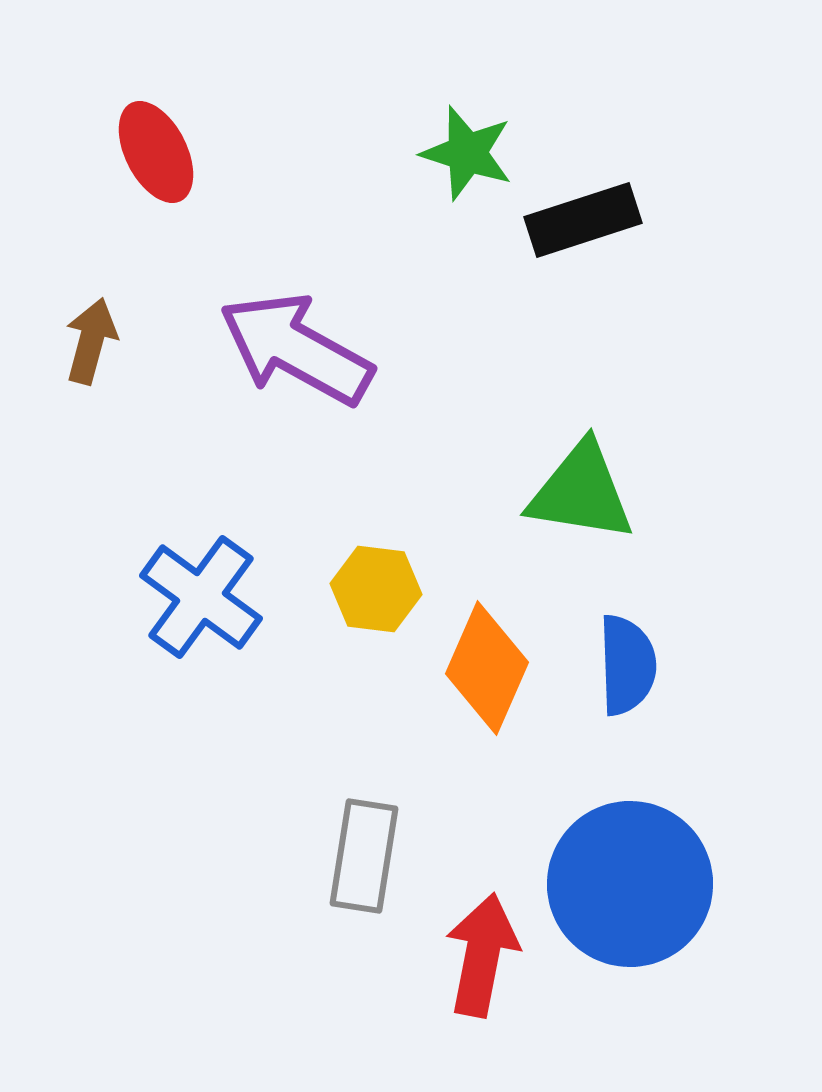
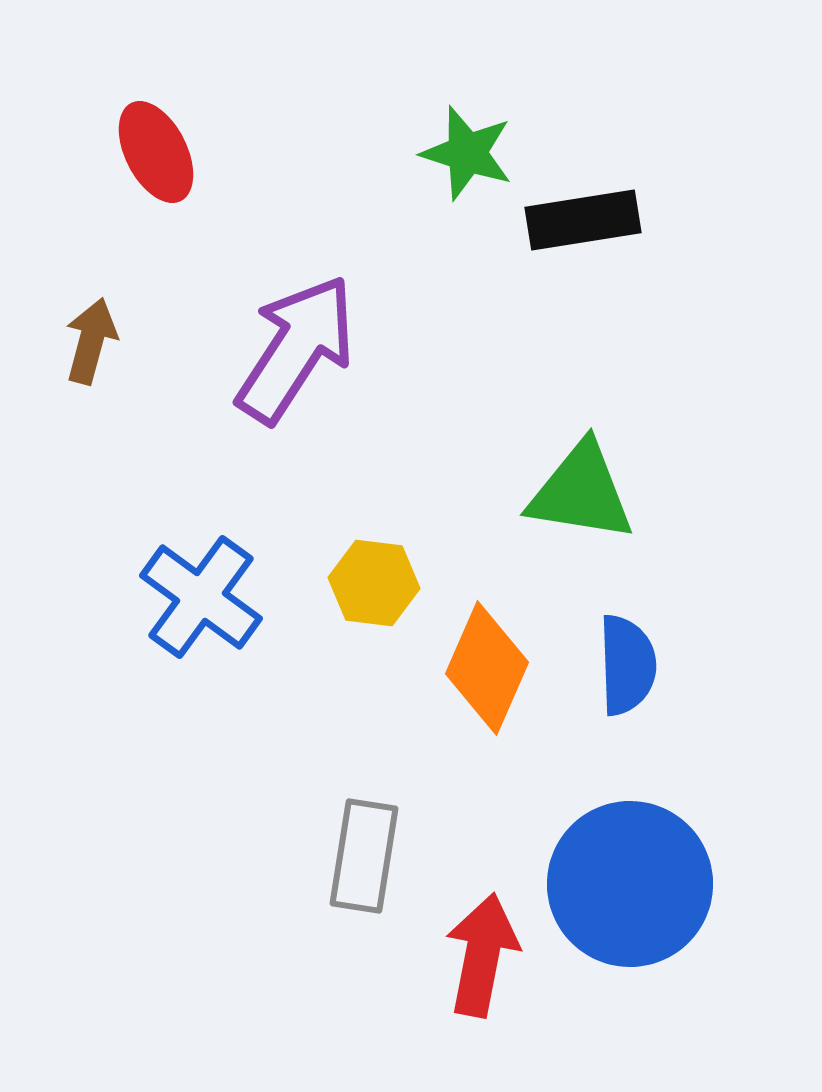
black rectangle: rotated 9 degrees clockwise
purple arrow: rotated 94 degrees clockwise
yellow hexagon: moved 2 px left, 6 px up
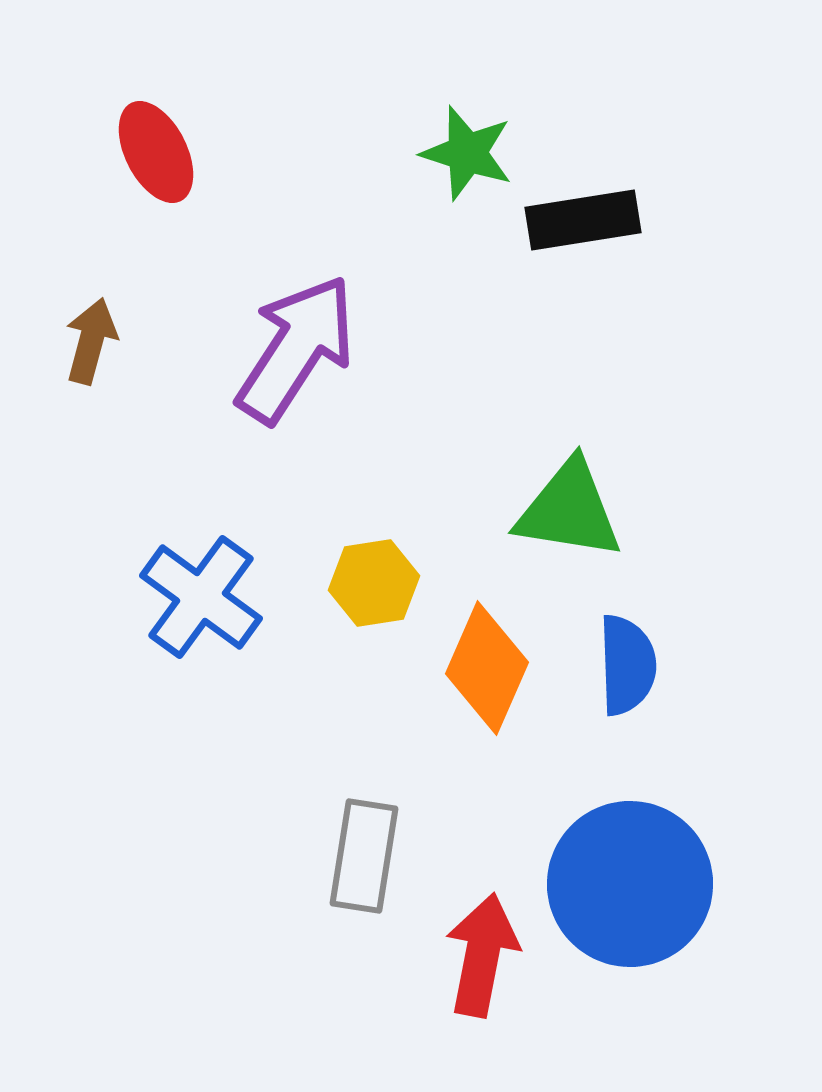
green triangle: moved 12 px left, 18 px down
yellow hexagon: rotated 16 degrees counterclockwise
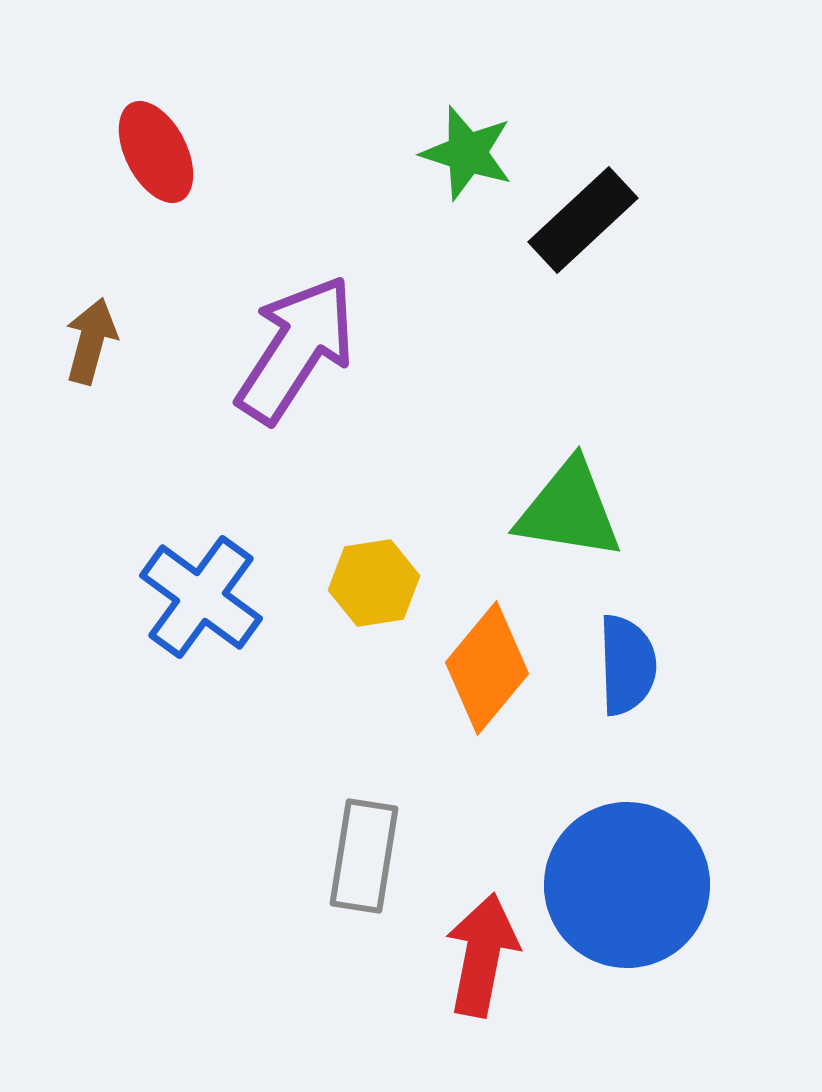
black rectangle: rotated 34 degrees counterclockwise
orange diamond: rotated 16 degrees clockwise
blue circle: moved 3 px left, 1 px down
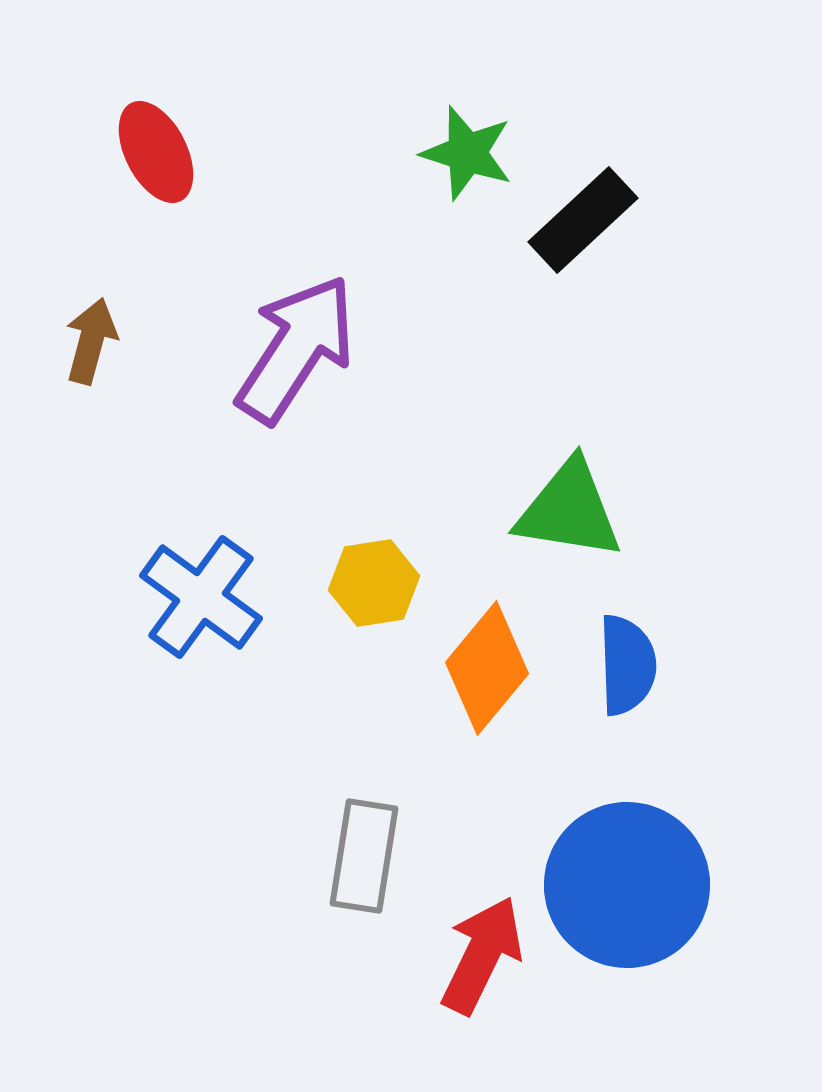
red arrow: rotated 15 degrees clockwise
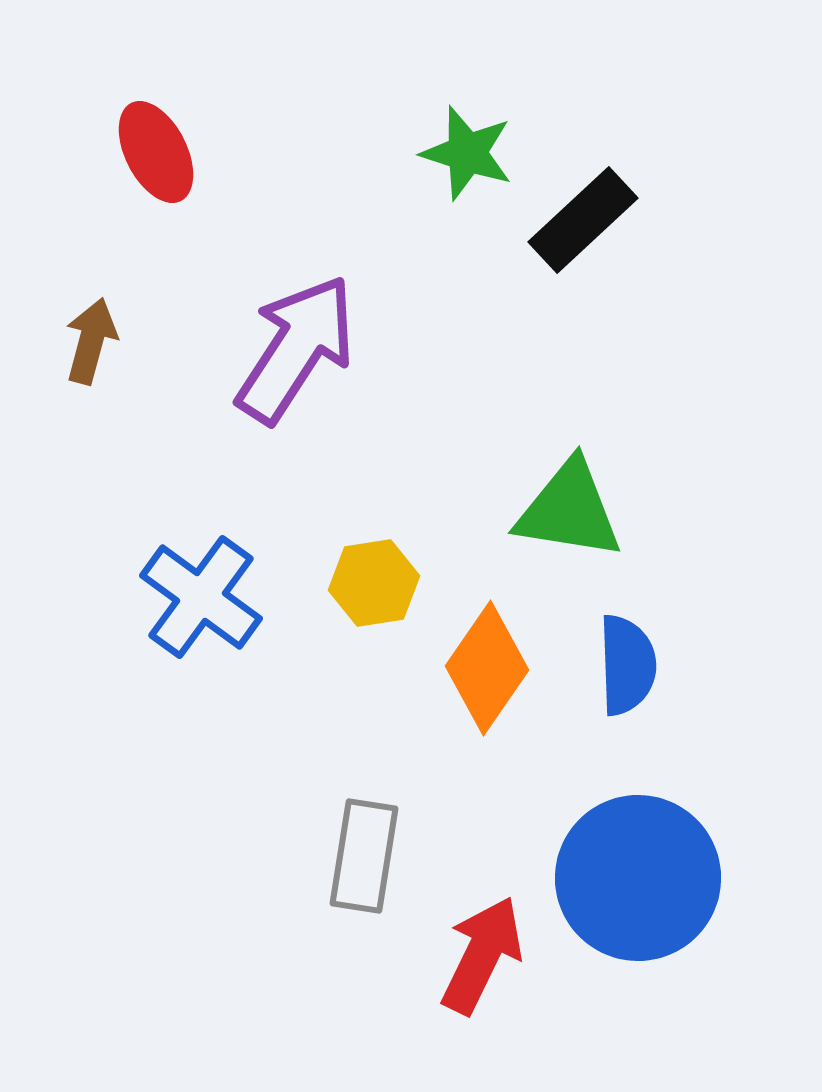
orange diamond: rotated 5 degrees counterclockwise
blue circle: moved 11 px right, 7 px up
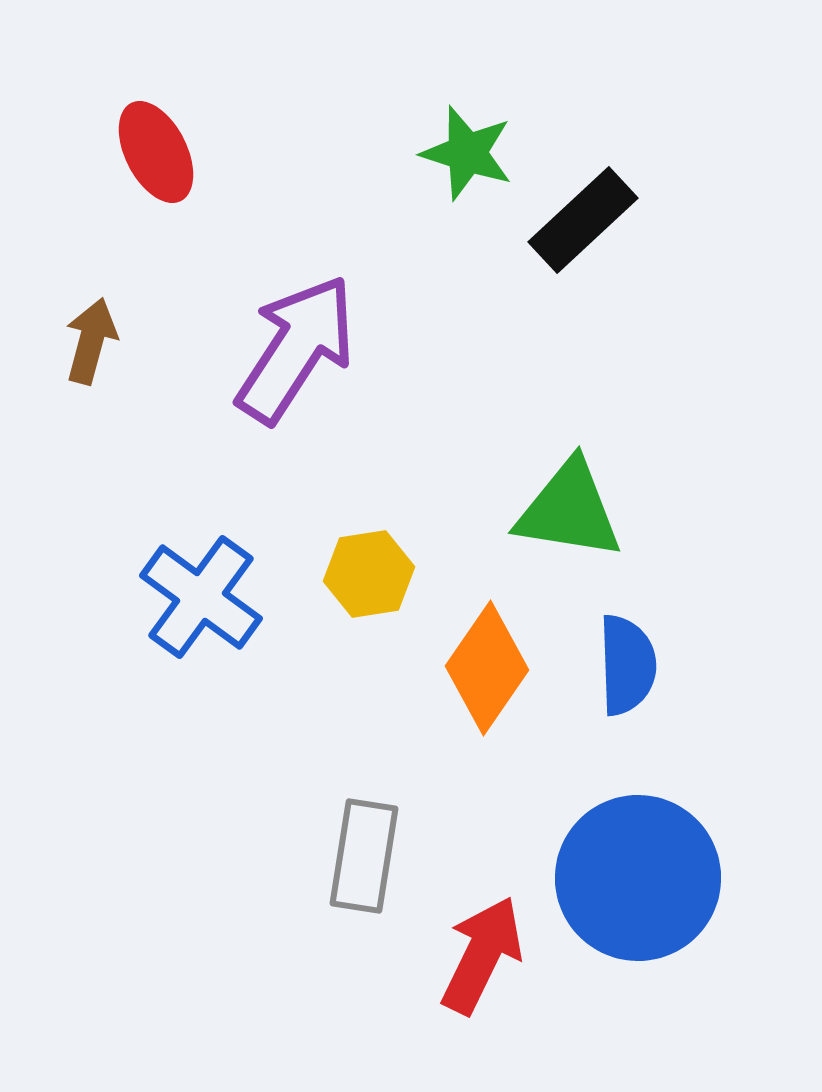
yellow hexagon: moved 5 px left, 9 px up
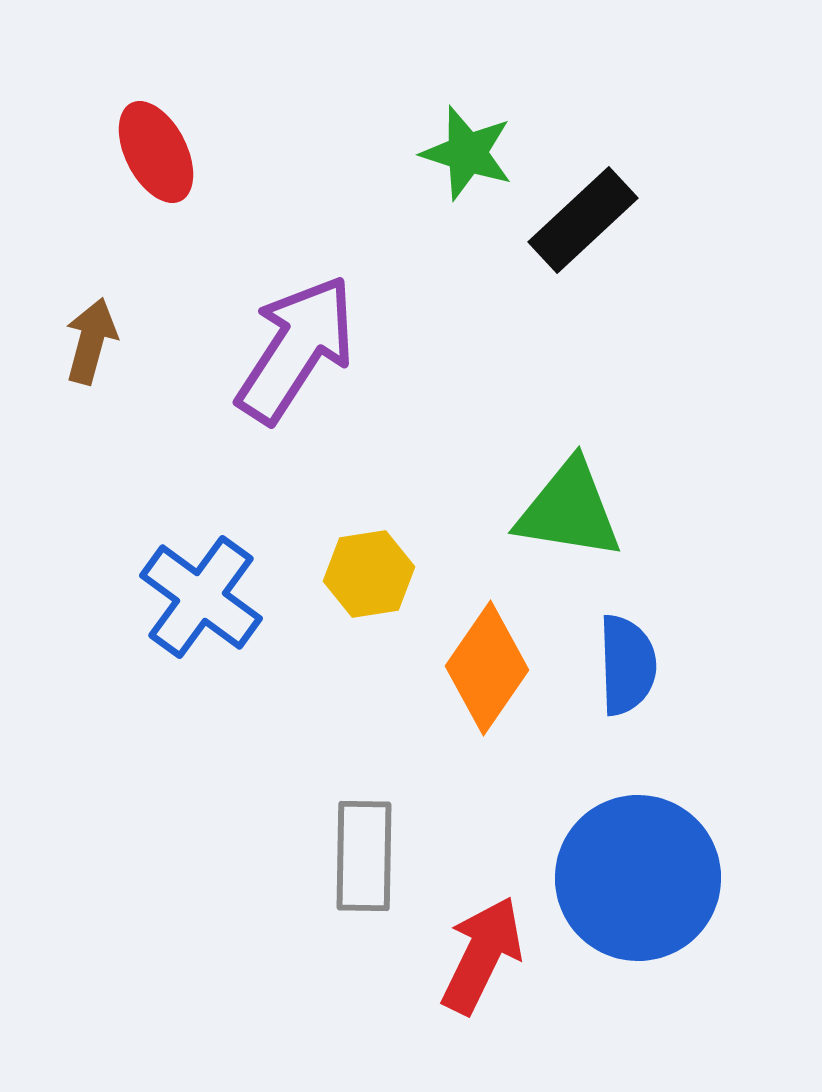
gray rectangle: rotated 8 degrees counterclockwise
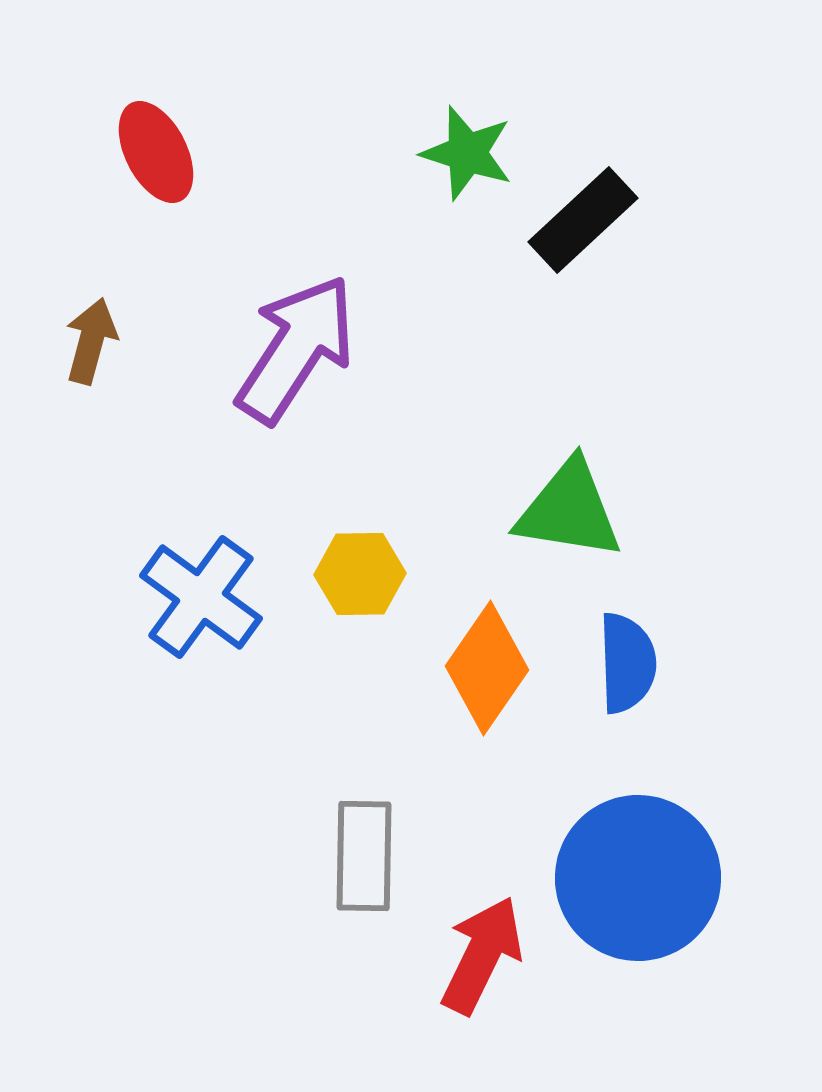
yellow hexagon: moved 9 px left; rotated 8 degrees clockwise
blue semicircle: moved 2 px up
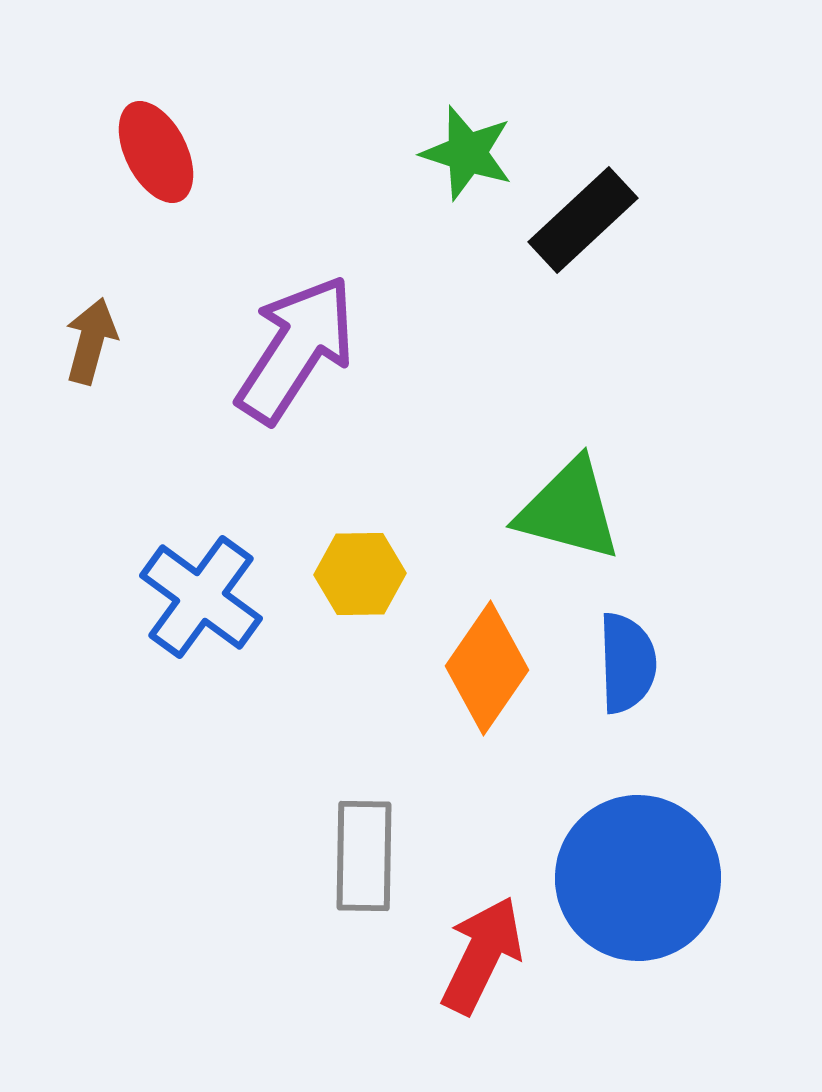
green triangle: rotated 6 degrees clockwise
